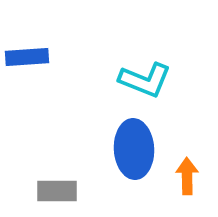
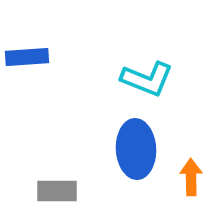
cyan L-shape: moved 2 px right, 1 px up
blue ellipse: moved 2 px right
orange arrow: moved 4 px right, 1 px down
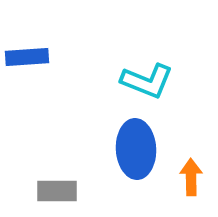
cyan L-shape: moved 2 px down
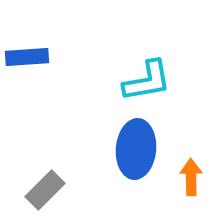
cyan L-shape: rotated 32 degrees counterclockwise
blue ellipse: rotated 8 degrees clockwise
gray rectangle: moved 12 px left, 1 px up; rotated 45 degrees counterclockwise
